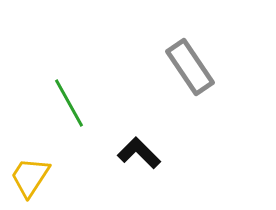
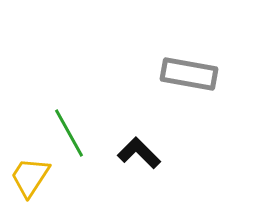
gray rectangle: moved 1 px left, 7 px down; rotated 46 degrees counterclockwise
green line: moved 30 px down
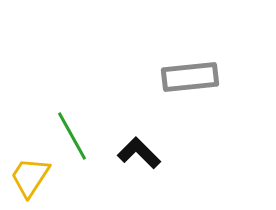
gray rectangle: moved 1 px right, 3 px down; rotated 16 degrees counterclockwise
green line: moved 3 px right, 3 px down
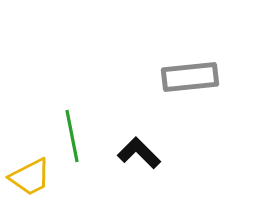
green line: rotated 18 degrees clockwise
yellow trapezoid: rotated 150 degrees counterclockwise
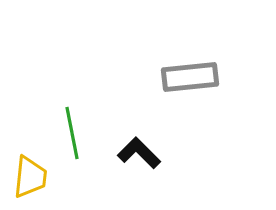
green line: moved 3 px up
yellow trapezoid: rotated 57 degrees counterclockwise
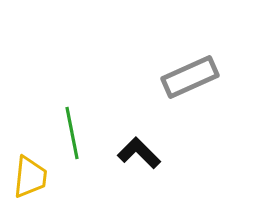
gray rectangle: rotated 18 degrees counterclockwise
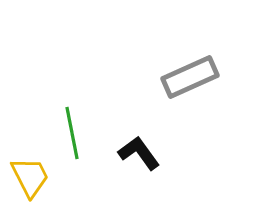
black L-shape: rotated 9 degrees clockwise
yellow trapezoid: rotated 33 degrees counterclockwise
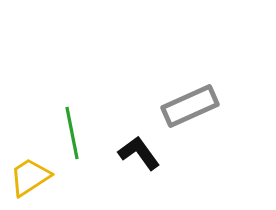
gray rectangle: moved 29 px down
yellow trapezoid: rotated 96 degrees counterclockwise
